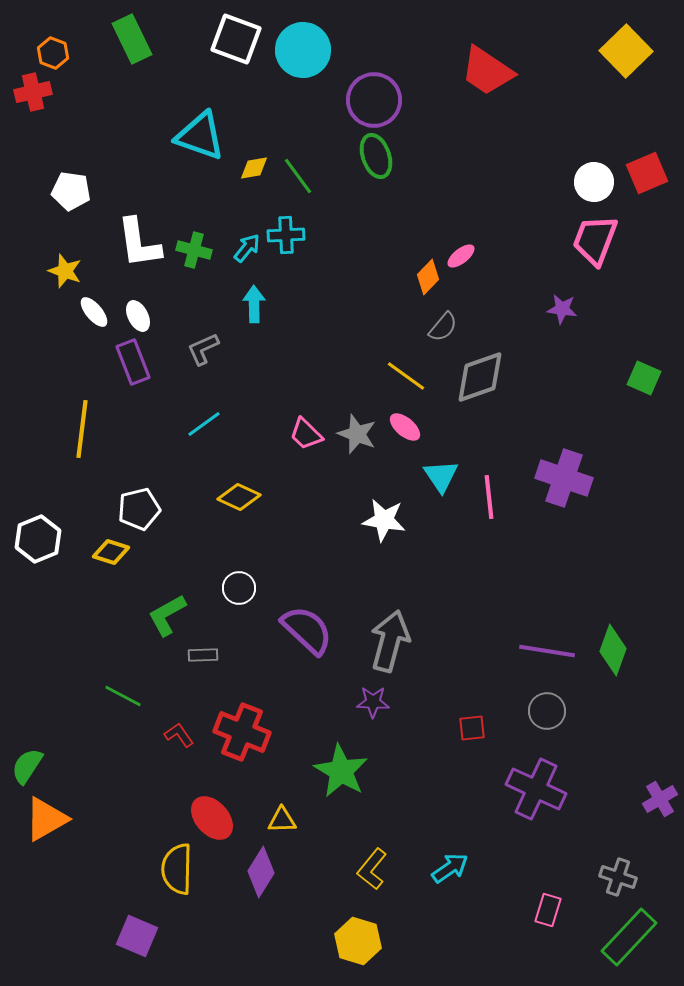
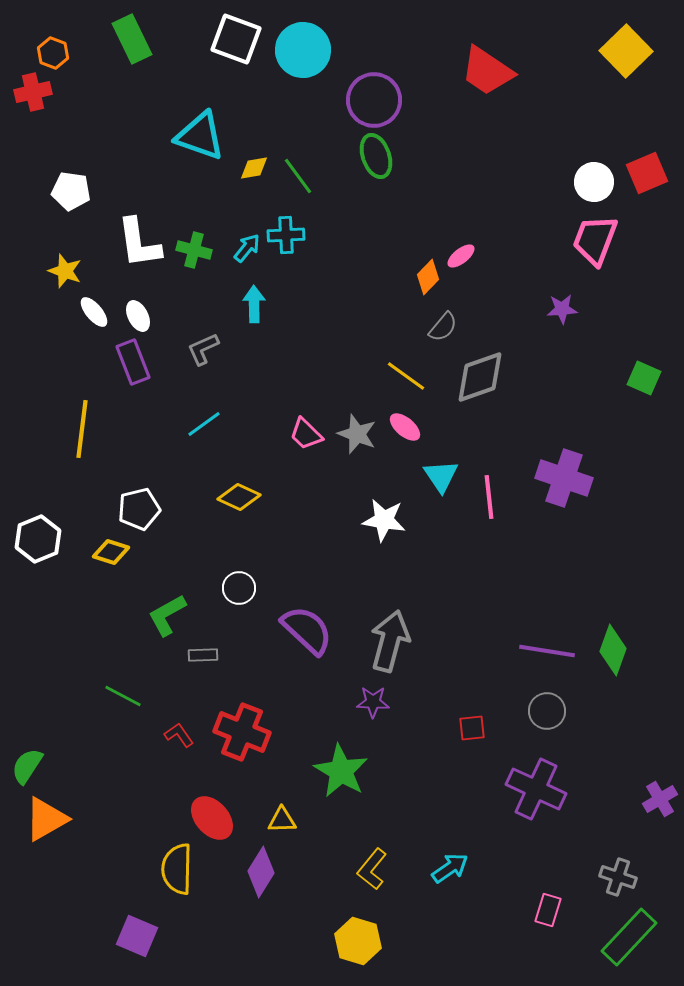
purple star at (562, 309): rotated 12 degrees counterclockwise
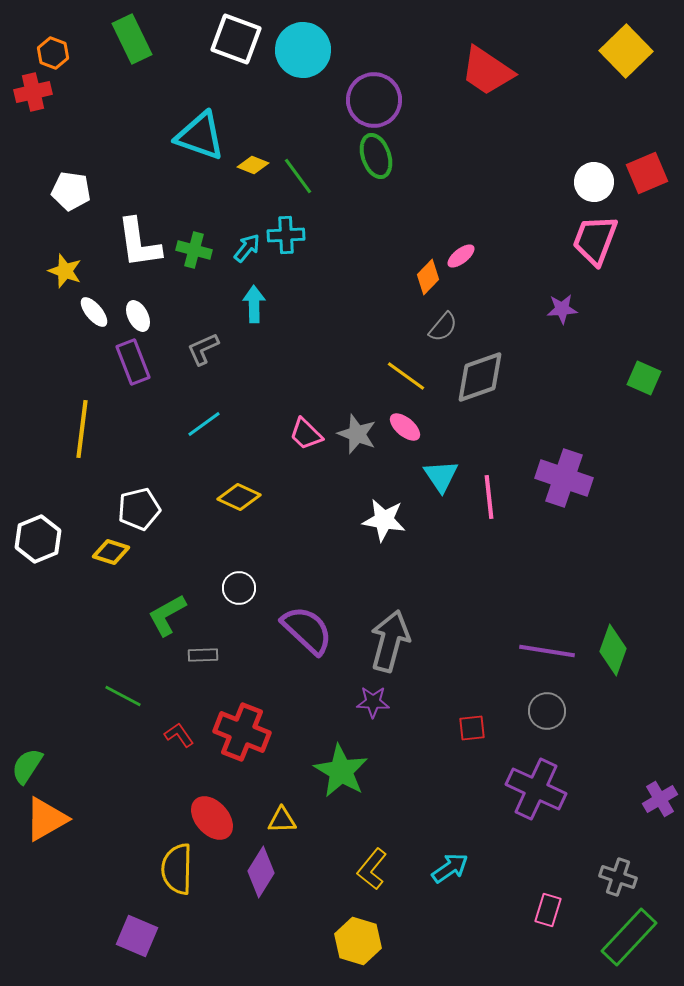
yellow diamond at (254, 168): moved 1 px left, 3 px up; rotated 32 degrees clockwise
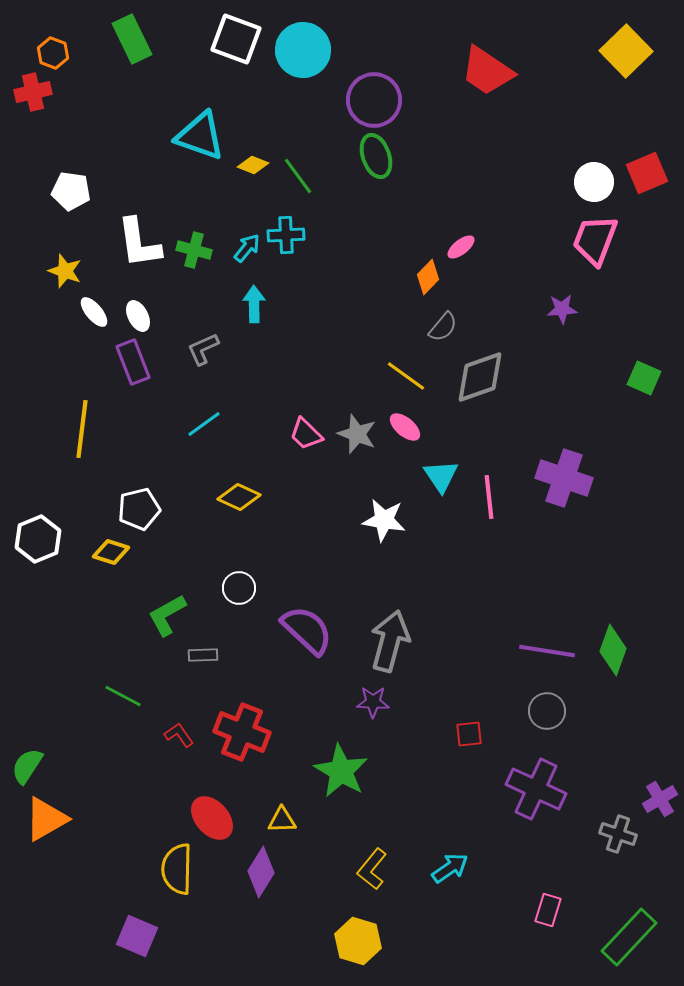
pink ellipse at (461, 256): moved 9 px up
red square at (472, 728): moved 3 px left, 6 px down
gray cross at (618, 877): moved 43 px up
